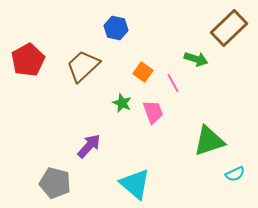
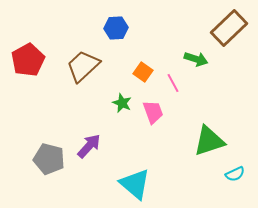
blue hexagon: rotated 15 degrees counterclockwise
gray pentagon: moved 6 px left, 24 px up
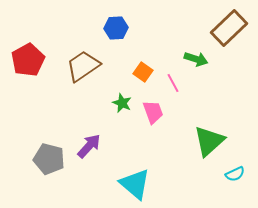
brown trapezoid: rotated 9 degrees clockwise
green triangle: rotated 24 degrees counterclockwise
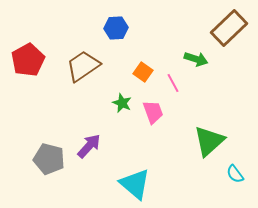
cyan semicircle: rotated 78 degrees clockwise
